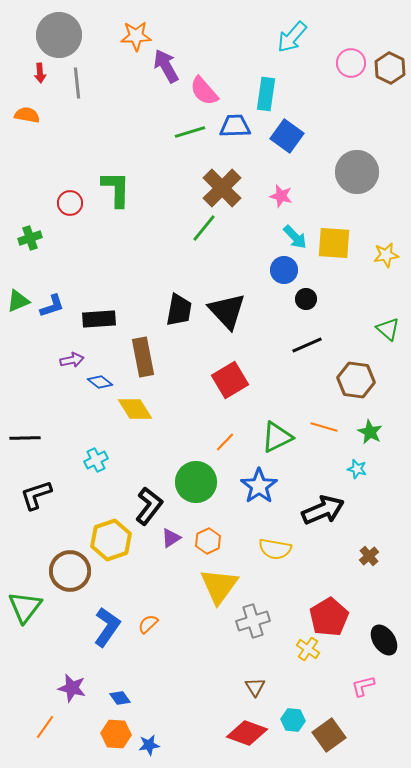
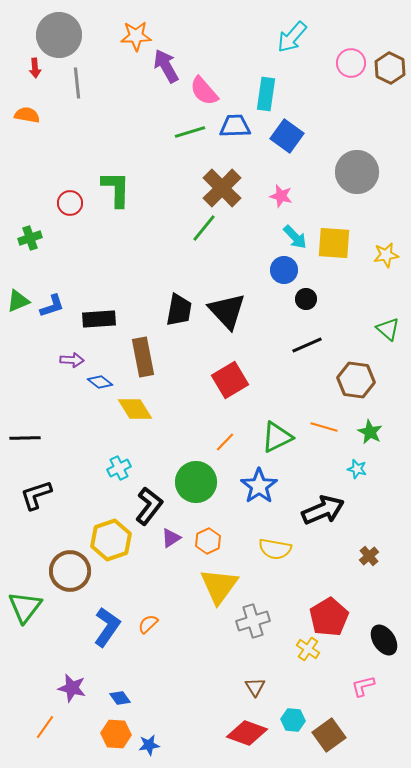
red arrow at (40, 73): moved 5 px left, 5 px up
purple arrow at (72, 360): rotated 15 degrees clockwise
cyan cross at (96, 460): moved 23 px right, 8 px down
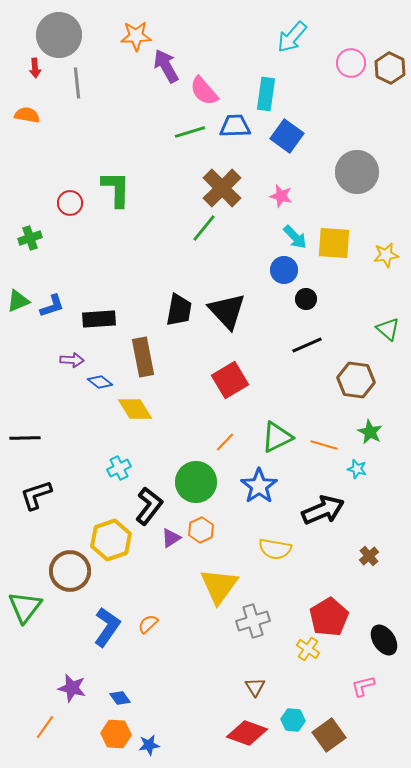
orange line at (324, 427): moved 18 px down
orange hexagon at (208, 541): moved 7 px left, 11 px up
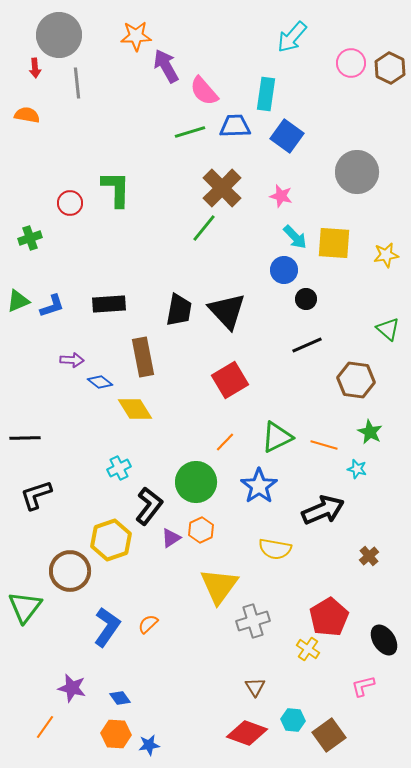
black rectangle at (99, 319): moved 10 px right, 15 px up
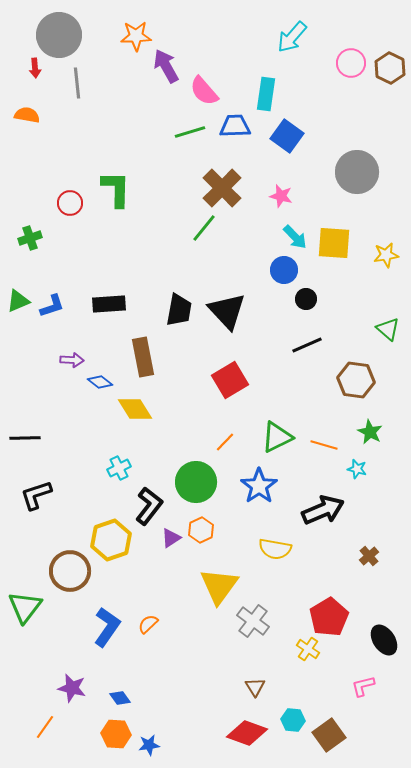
gray cross at (253, 621): rotated 36 degrees counterclockwise
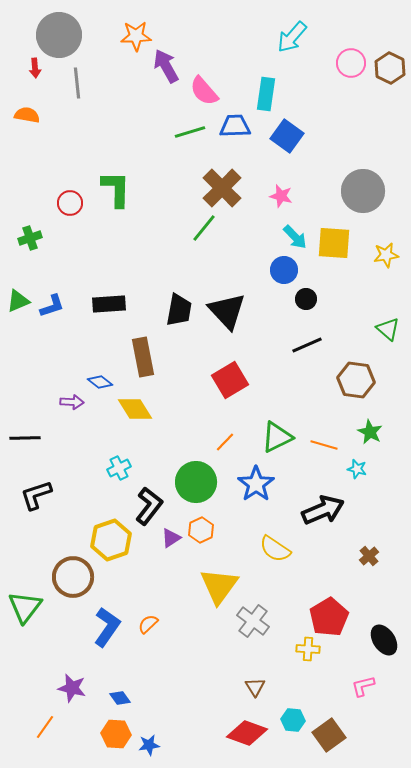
gray circle at (357, 172): moved 6 px right, 19 px down
purple arrow at (72, 360): moved 42 px down
blue star at (259, 486): moved 3 px left, 2 px up
yellow semicircle at (275, 549): rotated 24 degrees clockwise
brown circle at (70, 571): moved 3 px right, 6 px down
yellow cross at (308, 649): rotated 30 degrees counterclockwise
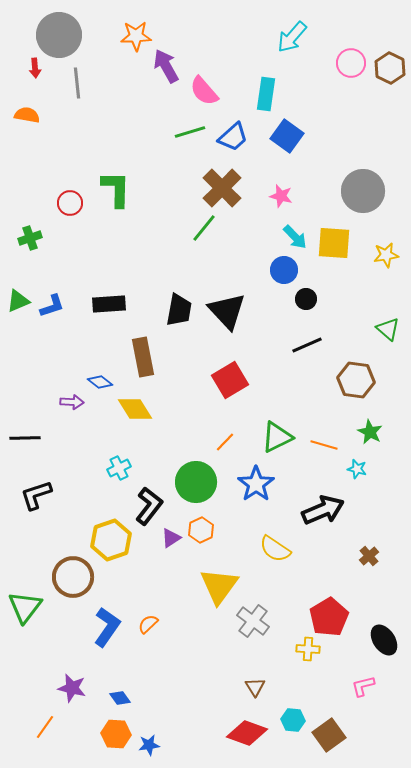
blue trapezoid at (235, 126): moved 2 px left, 11 px down; rotated 140 degrees clockwise
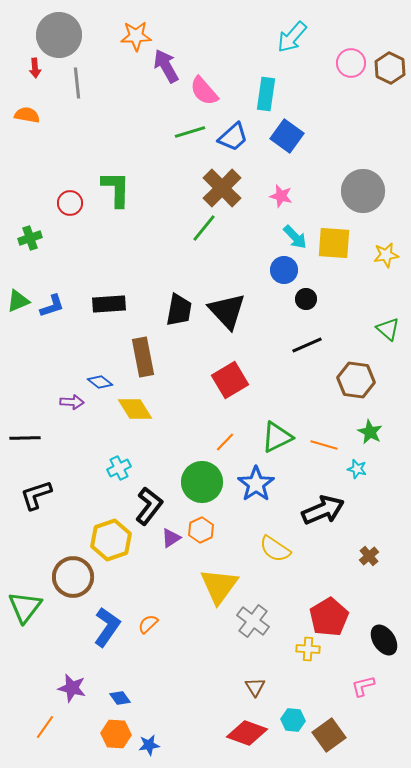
green circle at (196, 482): moved 6 px right
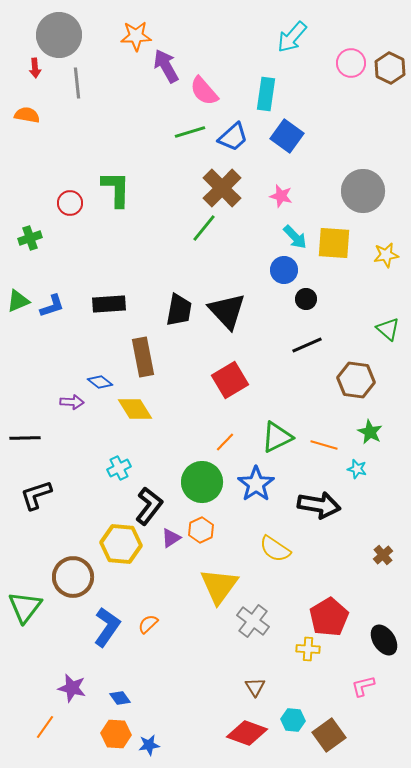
black arrow at (323, 510): moved 4 px left, 5 px up; rotated 33 degrees clockwise
yellow hexagon at (111, 540): moved 10 px right, 4 px down; rotated 24 degrees clockwise
brown cross at (369, 556): moved 14 px right, 1 px up
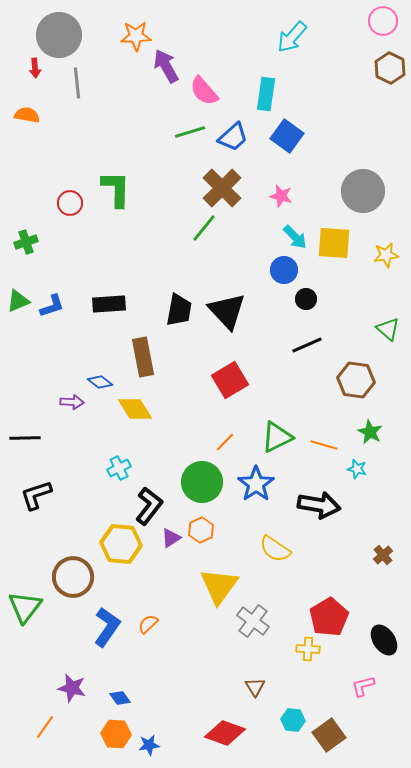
pink circle at (351, 63): moved 32 px right, 42 px up
green cross at (30, 238): moved 4 px left, 4 px down
red diamond at (247, 733): moved 22 px left
